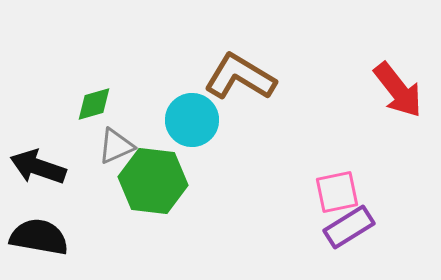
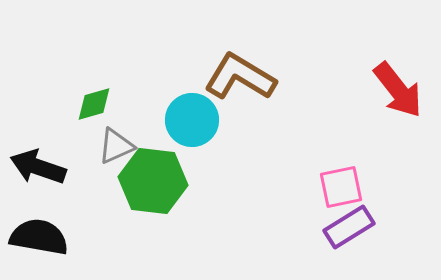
pink square: moved 4 px right, 5 px up
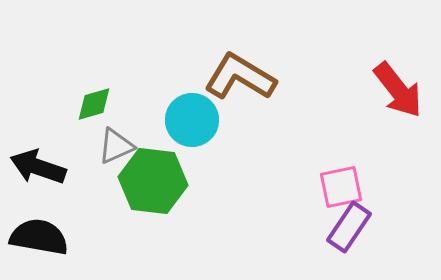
purple rectangle: rotated 24 degrees counterclockwise
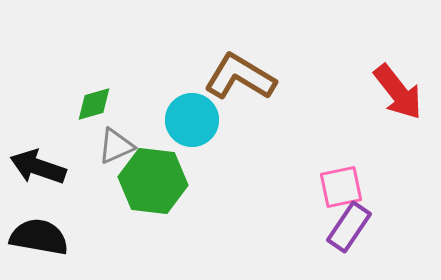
red arrow: moved 2 px down
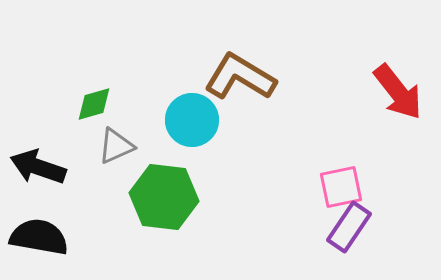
green hexagon: moved 11 px right, 16 px down
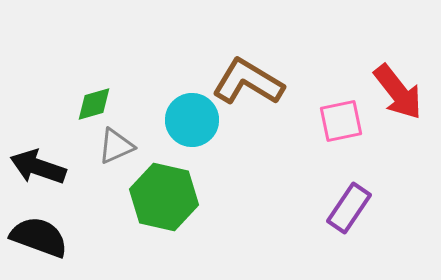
brown L-shape: moved 8 px right, 5 px down
pink square: moved 66 px up
green hexagon: rotated 6 degrees clockwise
purple rectangle: moved 19 px up
black semicircle: rotated 10 degrees clockwise
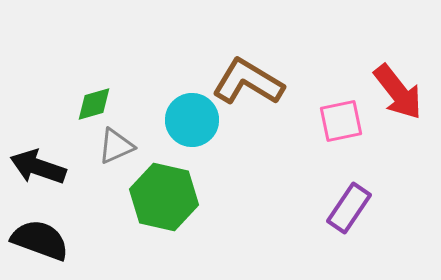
black semicircle: moved 1 px right, 3 px down
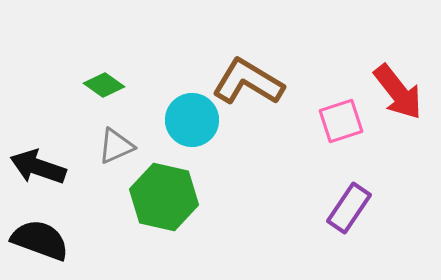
green diamond: moved 10 px right, 19 px up; rotated 51 degrees clockwise
pink square: rotated 6 degrees counterclockwise
